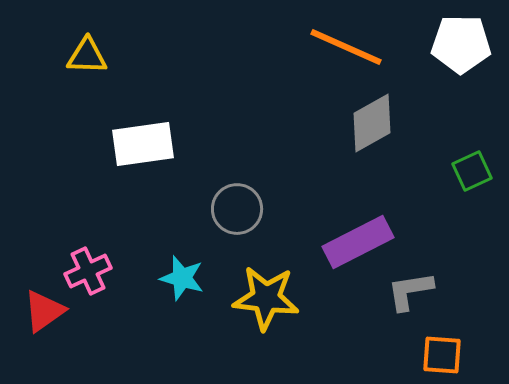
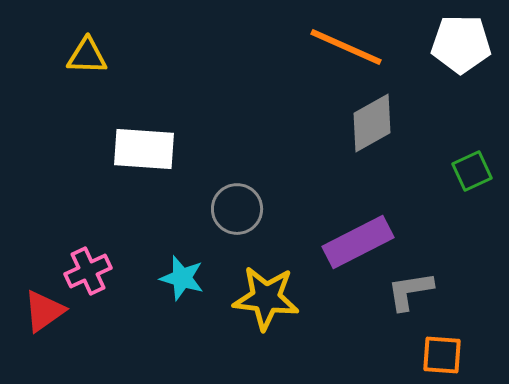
white rectangle: moved 1 px right, 5 px down; rotated 12 degrees clockwise
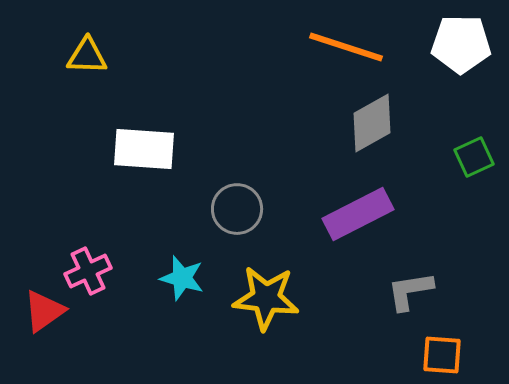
orange line: rotated 6 degrees counterclockwise
green square: moved 2 px right, 14 px up
purple rectangle: moved 28 px up
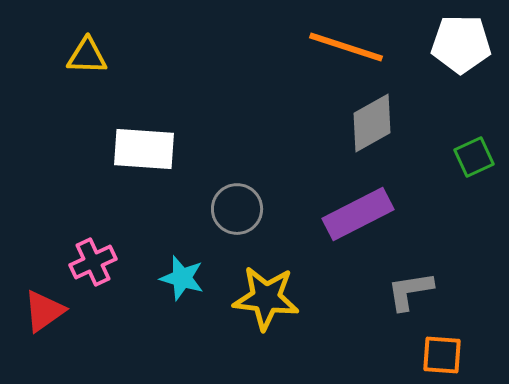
pink cross: moved 5 px right, 9 px up
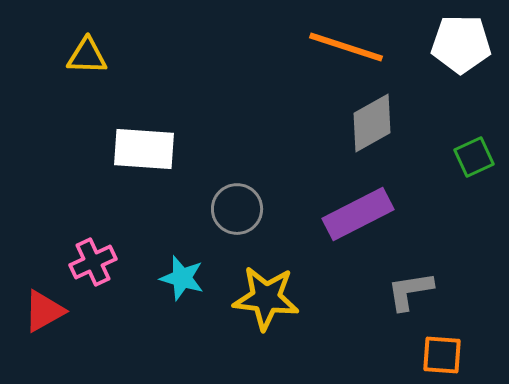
red triangle: rotated 6 degrees clockwise
